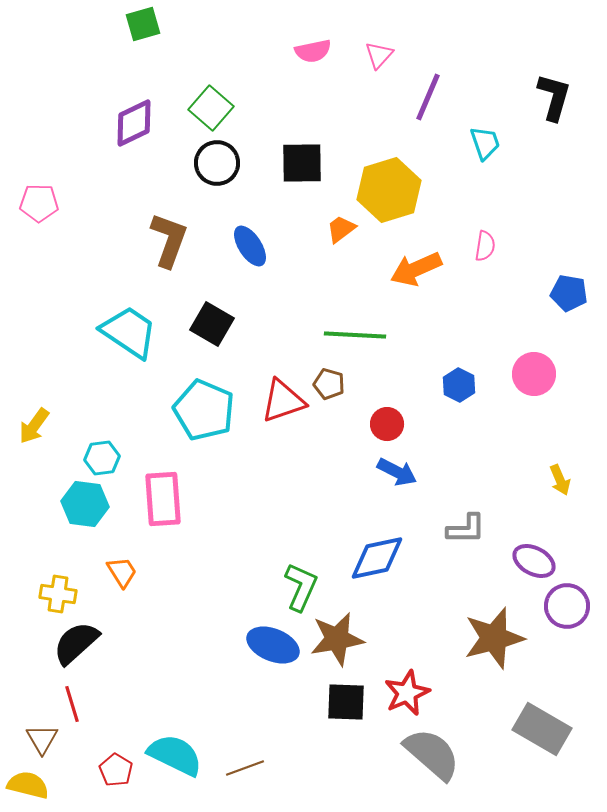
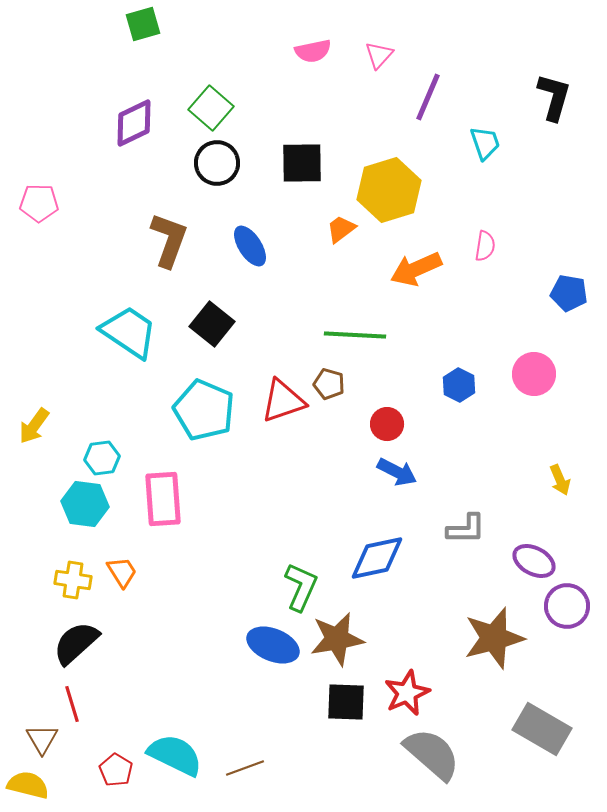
black square at (212, 324): rotated 9 degrees clockwise
yellow cross at (58, 594): moved 15 px right, 14 px up
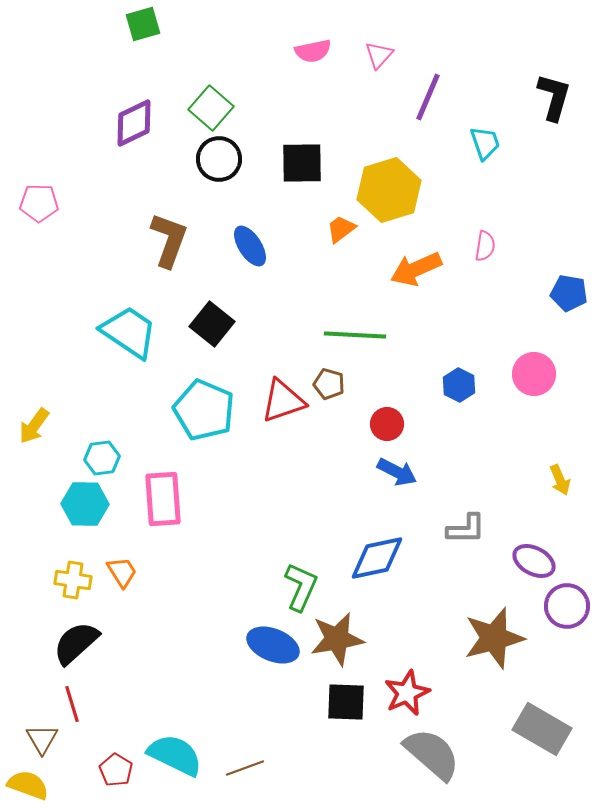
black circle at (217, 163): moved 2 px right, 4 px up
cyan hexagon at (85, 504): rotated 6 degrees counterclockwise
yellow semicircle at (28, 785): rotated 6 degrees clockwise
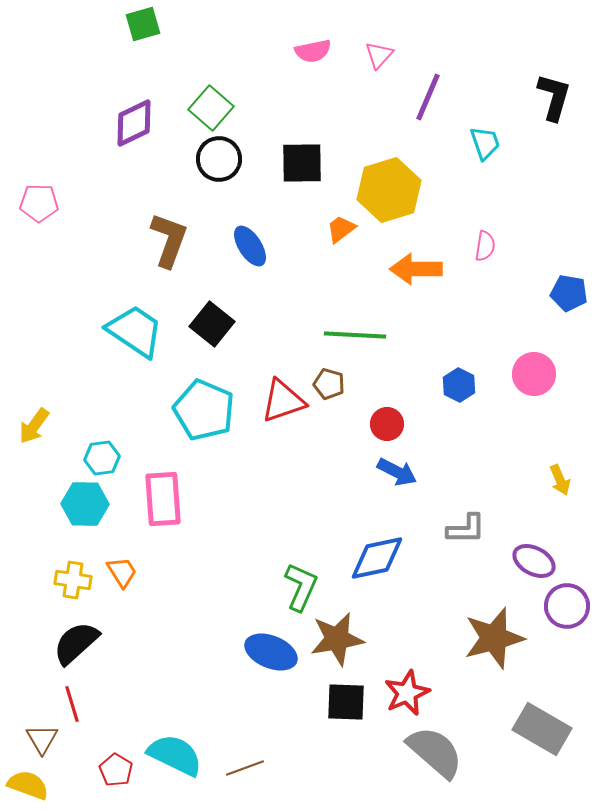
orange arrow at (416, 269): rotated 24 degrees clockwise
cyan trapezoid at (129, 332): moved 6 px right, 1 px up
blue ellipse at (273, 645): moved 2 px left, 7 px down
gray semicircle at (432, 754): moved 3 px right, 2 px up
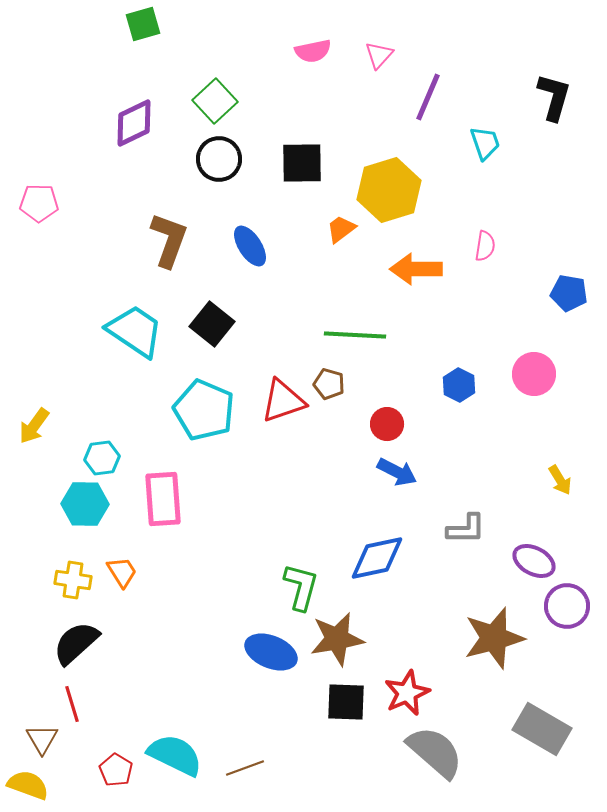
green square at (211, 108): moved 4 px right, 7 px up; rotated 6 degrees clockwise
yellow arrow at (560, 480): rotated 8 degrees counterclockwise
green L-shape at (301, 587): rotated 9 degrees counterclockwise
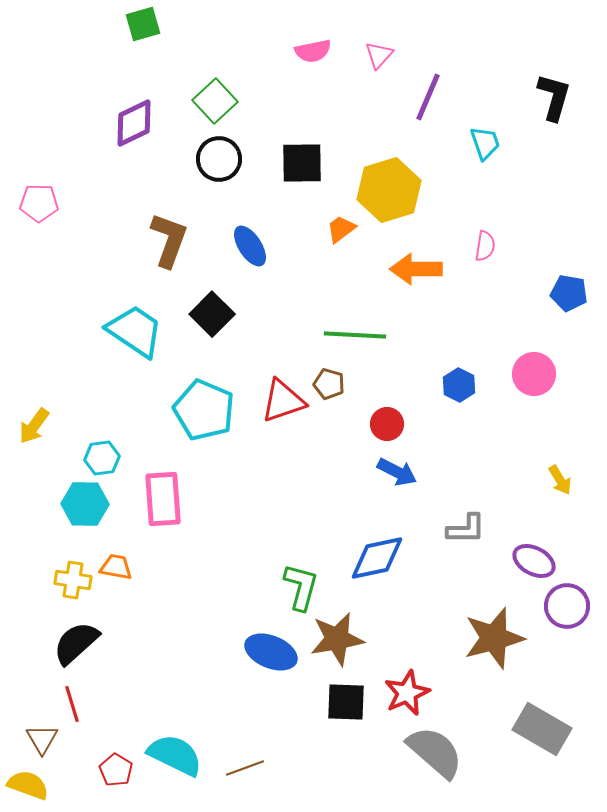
black square at (212, 324): moved 10 px up; rotated 6 degrees clockwise
orange trapezoid at (122, 572): moved 6 px left, 5 px up; rotated 48 degrees counterclockwise
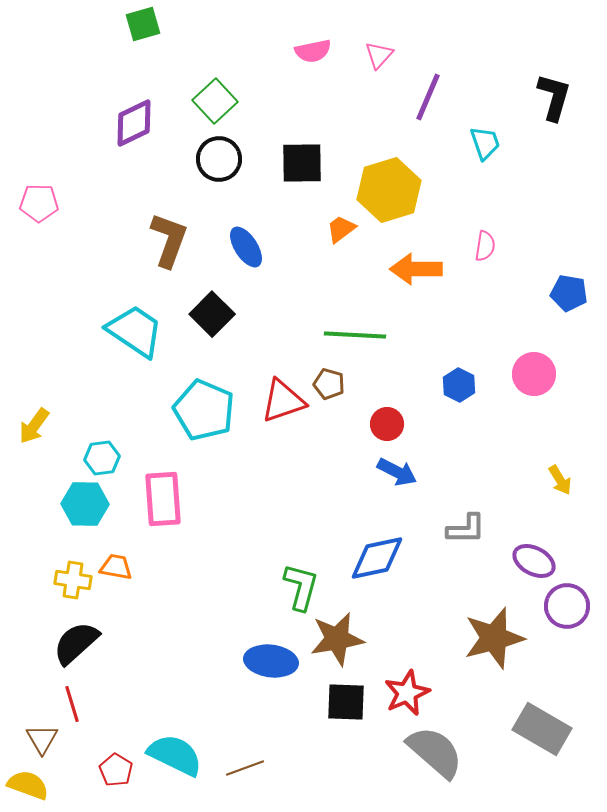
blue ellipse at (250, 246): moved 4 px left, 1 px down
blue ellipse at (271, 652): moved 9 px down; rotated 15 degrees counterclockwise
